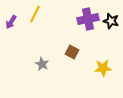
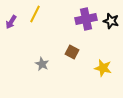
purple cross: moved 2 px left
yellow star: rotated 18 degrees clockwise
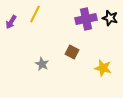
black star: moved 1 px left, 3 px up
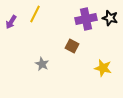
brown square: moved 6 px up
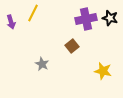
yellow line: moved 2 px left, 1 px up
purple arrow: rotated 48 degrees counterclockwise
brown square: rotated 24 degrees clockwise
yellow star: moved 3 px down
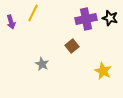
yellow star: rotated 12 degrees clockwise
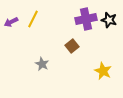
yellow line: moved 6 px down
black star: moved 1 px left, 2 px down
purple arrow: rotated 80 degrees clockwise
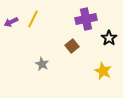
black star: moved 18 px down; rotated 21 degrees clockwise
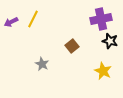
purple cross: moved 15 px right
black star: moved 1 px right, 3 px down; rotated 21 degrees counterclockwise
